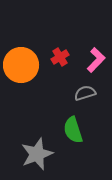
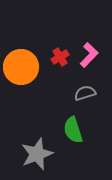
pink L-shape: moved 7 px left, 5 px up
orange circle: moved 2 px down
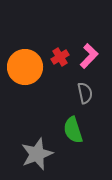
pink L-shape: moved 1 px down
orange circle: moved 4 px right
gray semicircle: rotated 95 degrees clockwise
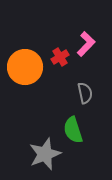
pink L-shape: moved 3 px left, 12 px up
gray star: moved 8 px right
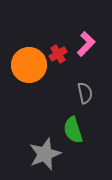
red cross: moved 2 px left, 3 px up
orange circle: moved 4 px right, 2 px up
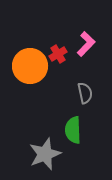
orange circle: moved 1 px right, 1 px down
green semicircle: rotated 16 degrees clockwise
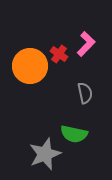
red cross: moved 1 px right; rotated 24 degrees counterclockwise
green semicircle: moved 1 px right, 4 px down; rotated 76 degrees counterclockwise
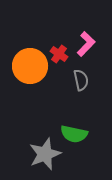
gray semicircle: moved 4 px left, 13 px up
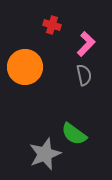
red cross: moved 7 px left, 29 px up; rotated 18 degrees counterclockwise
orange circle: moved 5 px left, 1 px down
gray semicircle: moved 3 px right, 5 px up
green semicircle: rotated 24 degrees clockwise
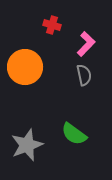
gray star: moved 18 px left, 9 px up
